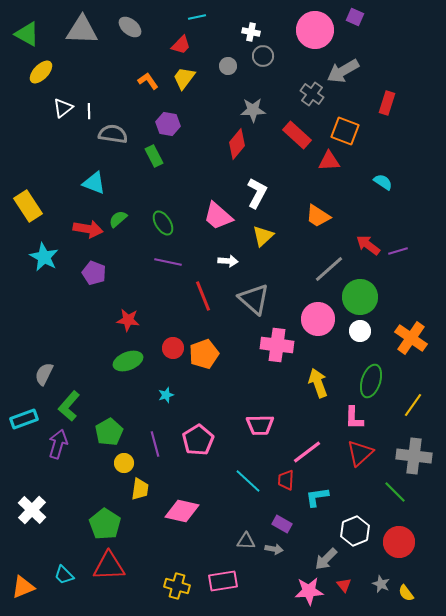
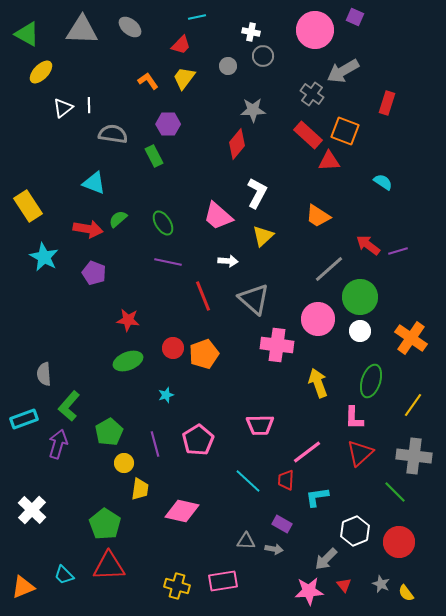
white line at (89, 111): moved 6 px up
purple hexagon at (168, 124): rotated 10 degrees counterclockwise
red rectangle at (297, 135): moved 11 px right
gray semicircle at (44, 374): rotated 30 degrees counterclockwise
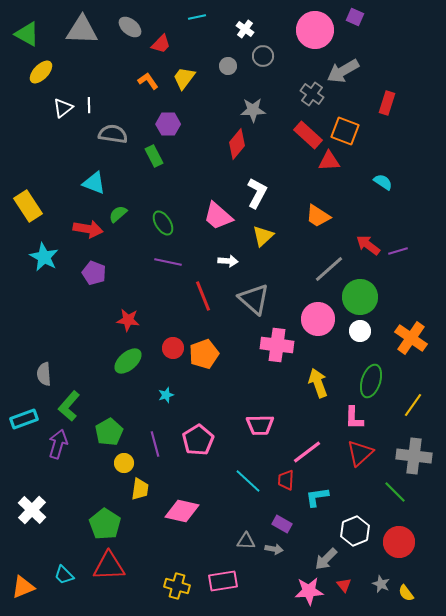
white cross at (251, 32): moved 6 px left, 3 px up; rotated 24 degrees clockwise
red trapezoid at (181, 45): moved 20 px left, 1 px up
green semicircle at (118, 219): moved 5 px up
green ellipse at (128, 361): rotated 20 degrees counterclockwise
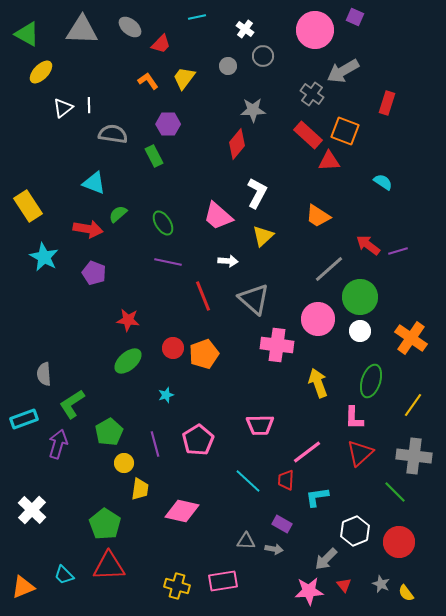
green L-shape at (69, 406): moved 3 px right, 2 px up; rotated 16 degrees clockwise
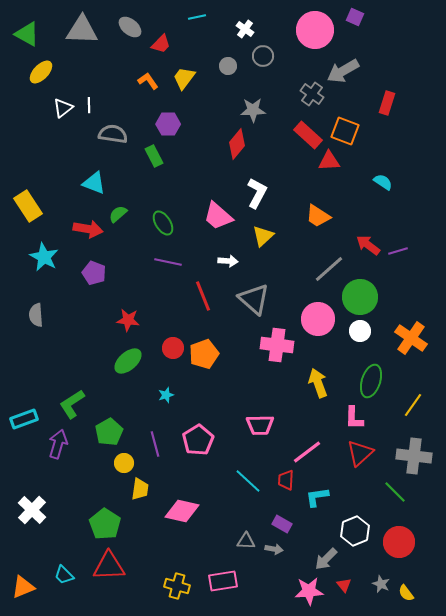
gray semicircle at (44, 374): moved 8 px left, 59 px up
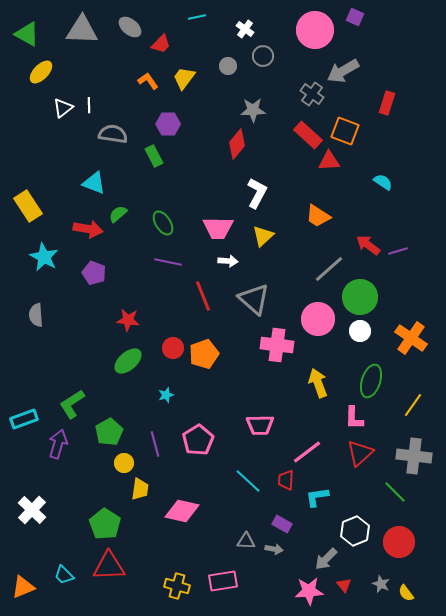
pink trapezoid at (218, 216): moved 12 px down; rotated 40 degrees counterclockwise
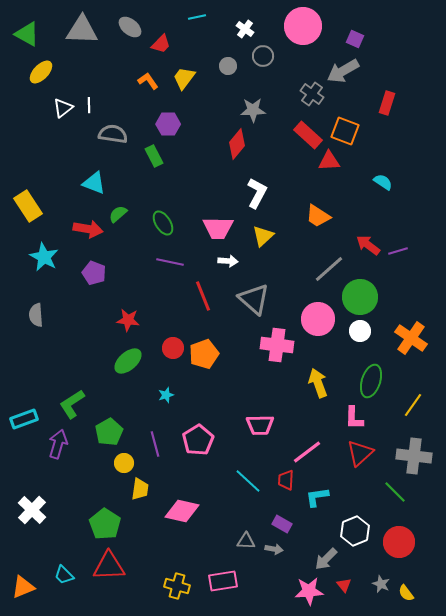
purple square at (355, 17): moved 22 px down
pink circle at (315, 30): moved 12 px left, 4 px up
purple line at (168, 262): moved 2 px right
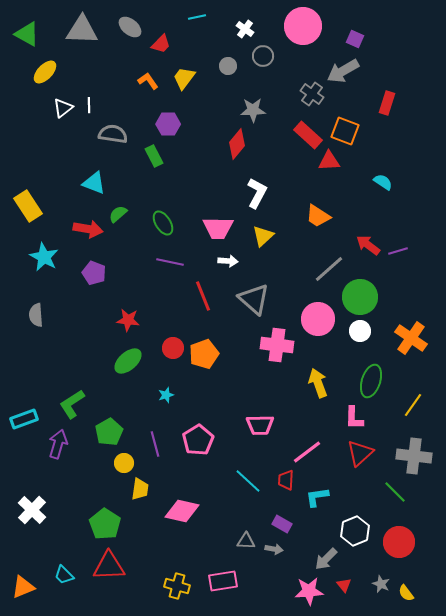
yellow ellipse at (41, 72): moved 4 px right
